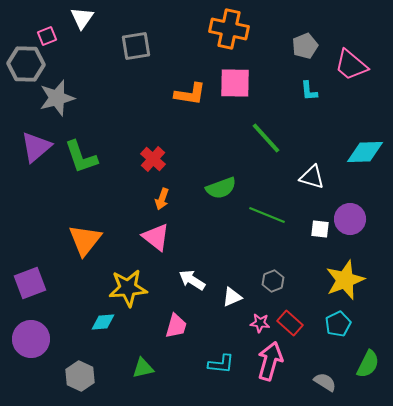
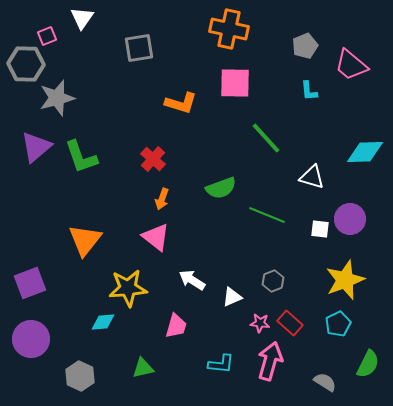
gray square at (136, 46): moved 3 px right, 2 px down
orange L-shape at (190, 94): moved 9 px left, 9 px down; rotated 8 degrees clockwise
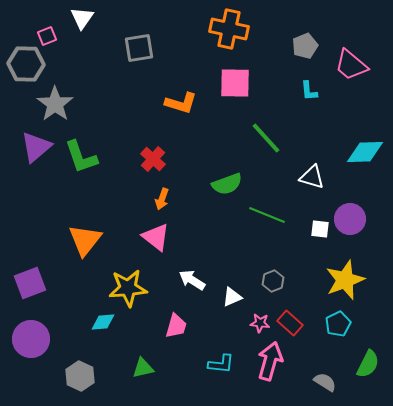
gray star at (57, 98): moved 2 px left, 6 px down; rotated 21 degrees counterclockwise
green semicircle at (221, 188): moved 6 px right, 4 px up
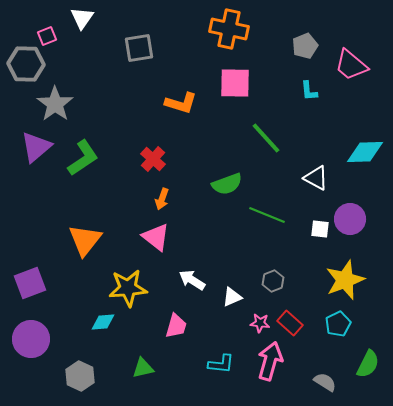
green L-shape at (81, 157): moved 2 px right, 1 px down; rotated 105 degrees counterclockwise
white triangle at (312, 177): moved 4 px right, 1 px down; rotated 12 degrees clockwise
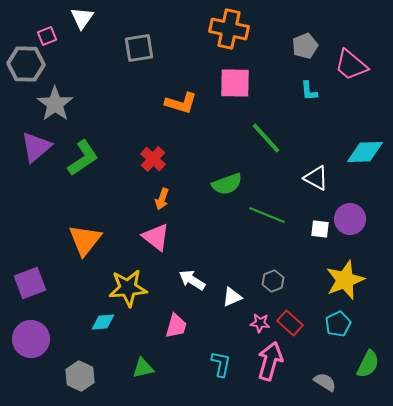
cyan L-shape at (221, 364): rotated 84 degrees counterclockwise
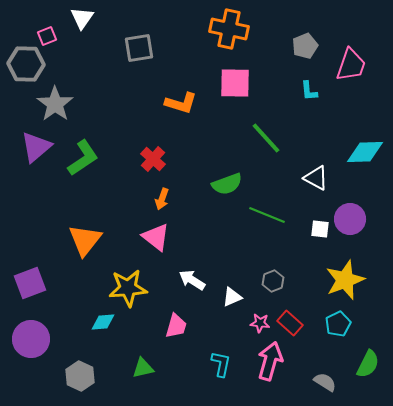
pink trapezoid at (351, 65): rotated 111 degrees counterclockwise
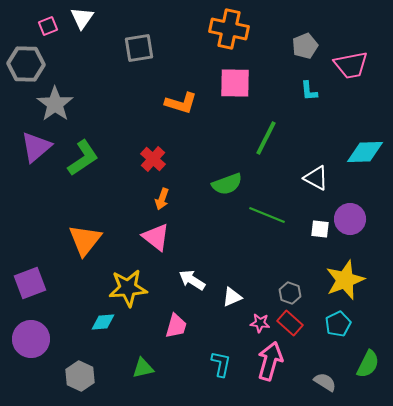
pink square at (47, 36): moved 1 px right, 10 px up
pink trapezoid at (351, 65): rotated 60 degrees clockwise
green line at (266, 138): rotated 69 degrees clockwise
gray hexagon at (273, 281): moved 17 px right, 12 px down; rotated 20 degrees counterclockwise
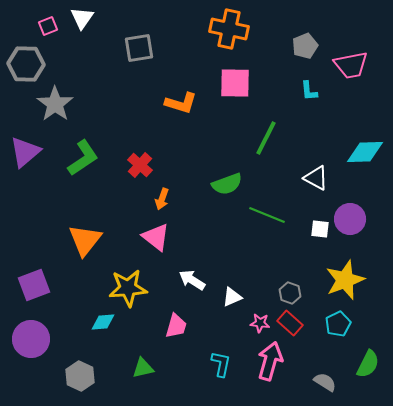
purple triangle at (36, 147): moved 11 px left, 5 px down
red cross at (153, 159): moved 13 px left, 6 px down
purple square at (30, 283): moved 4 px right, 2 px down
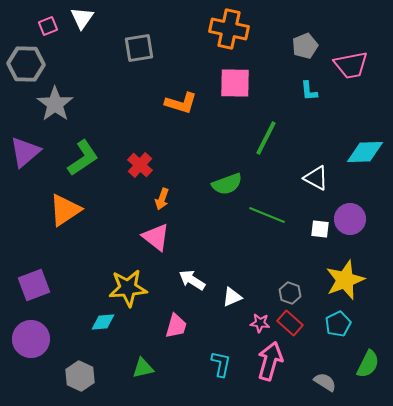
orange triangle at (85, 240): moved 20 px left, 30 px up; rotated 18 degrees clockwise
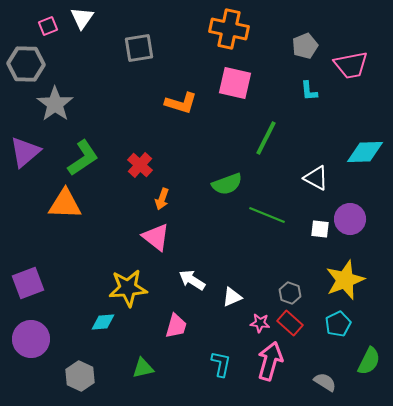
pink square at (235, 83): rotated 12 degrees clockwise
orange triangle at (65, 210): moved 6 px up; rotated 36 degrees clockwise
purple square at (34, 285): moved 6 px left, 2 px up
green semicircle at (368, 364): moved 1 px right, 3 px up
